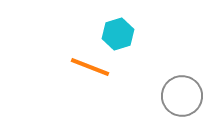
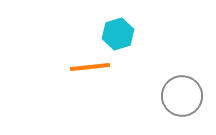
orange line: rotated 27 degrees counterclockwise
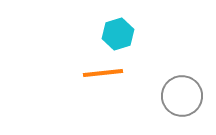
orange line: moved 13 px right, 6 px down
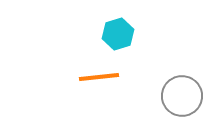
orange line: moved 4 px left, 4 px down
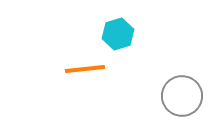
orange line: moved 14 px left, 8 px up
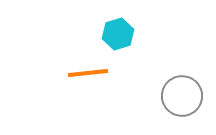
orange line: moved 3 px right, 4 px down
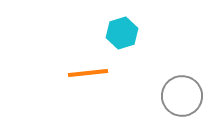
cyan hexagon: moved 4 px right, 1 px up
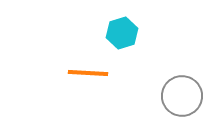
orange line: rotated 9 degrees clockwise
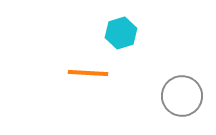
cyan hexagon: moved 1 px left
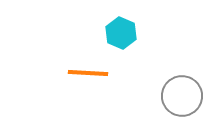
cyan hexagon: rotated 20 degrees counterclockwise
